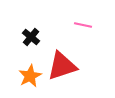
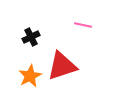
black cross: rotated 24 degrees clockwise
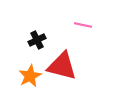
black cross: moved 6 px right, 3 px down
red triangle: rotated 32 degrees clockwise
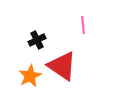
pink line: rotated 72 degrees clockwise
red triangle: rotated 20 degrees clockwise
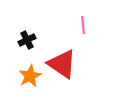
black cross: moved 10 px left
red triangle: moved 2 px up
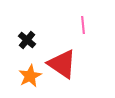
black cross: rotated 24 degrees counterclockwise
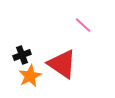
pink line: rotated 42 degrees counterclockwise
black cross: moved 5 px left, 15 px down; rotated 30 degrees clockwise
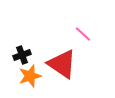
pink line: moved 9 px down
orange star: rotated 10 degrees clockwise
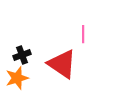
pink line: rotated 48 degrees clockwise
orange star: moved 13 px left, 2 px down
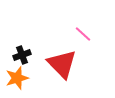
pink line: rotated 48 degrees counterclockwise
red triangle: rotated 12 degrees clockwise
